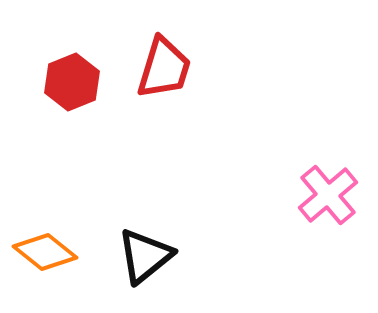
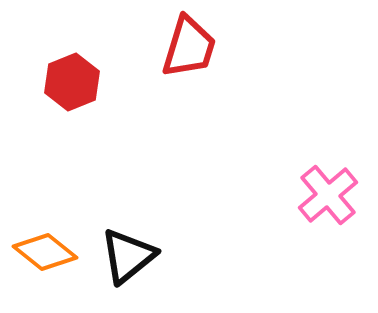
red trapezoid: moved 25 px right, 21 px up
black triangle: moved 17 px left
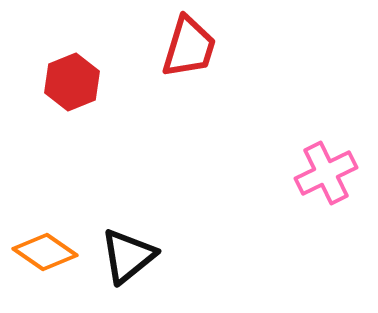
pink cross: moved 2 px left, 22 px up; rotated 14 degrees clockwise
orange diamond: rotated 4 degrees counterclockwise
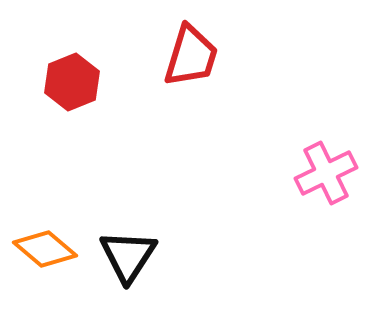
red trapezoid: moved 2 px right, 9 px down
orange diamond: moved 3 px up; rotated 6 degrees clockwise
black triangle: rotated 18 degrees counterclockwise
